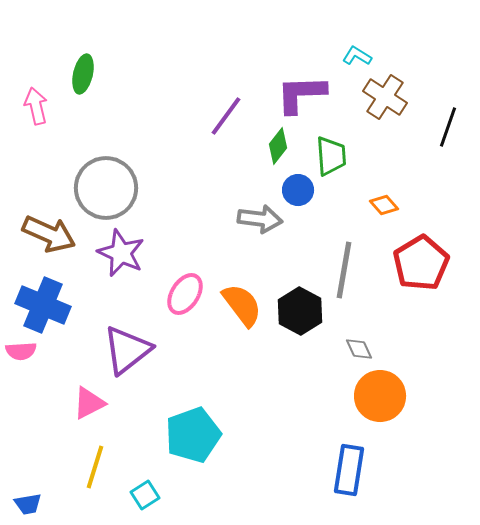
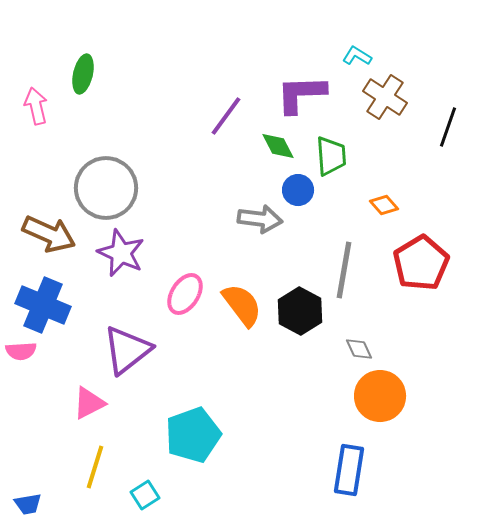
green diamond: rotated 66 degrees counterclockwise
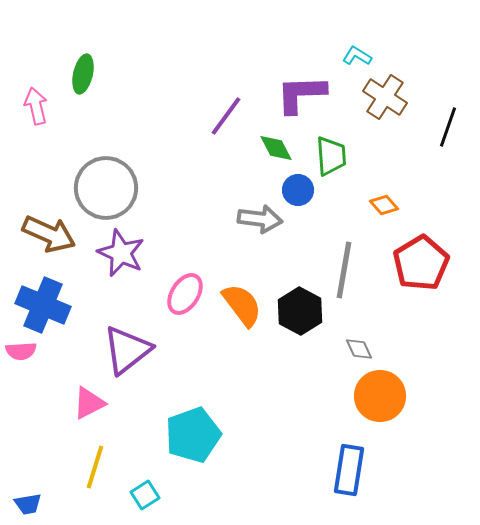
green diamond: moved 2 px left, 2 px down
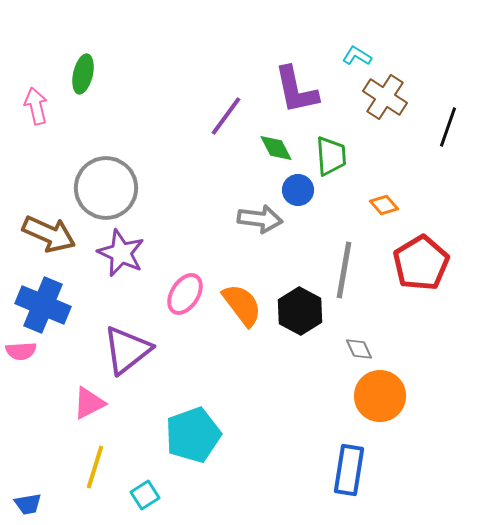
purple L-shape: moved 5 px left, 4 px up; rotated 100 degrees counterclockwise
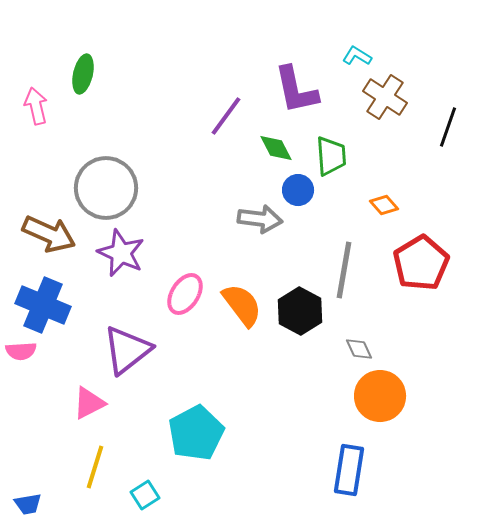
cyan pentagon: moved 3 px right, 2 px up; rotated 8 degrees counterclockwise
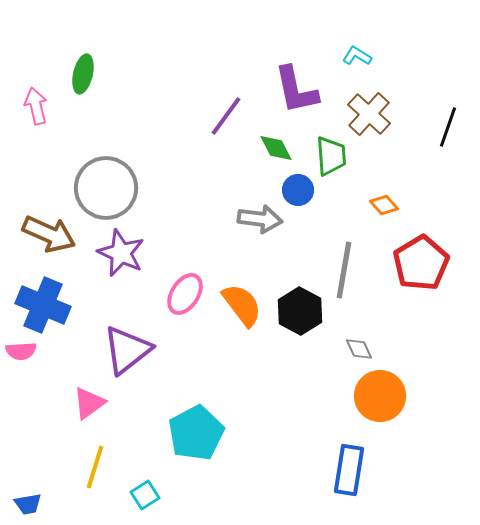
brown cross: moved 16 px left, 17 px down; rotated 9 degrees clockwise
pink triangle: rotated 9 degrees counterclockwise
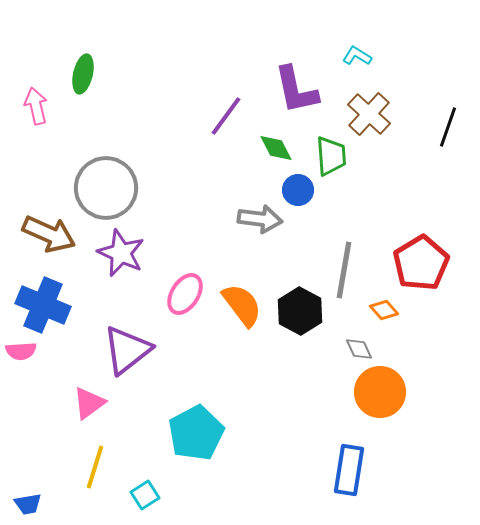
orange diamond: moved 105 px down
orange circle: moved 4 px up
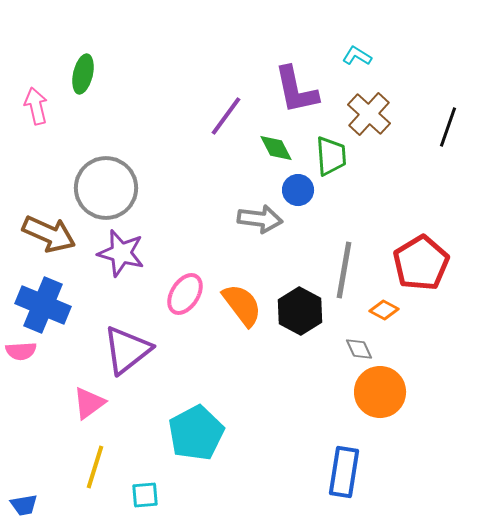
purple star: rotated 9 degrees counterclockwise
orange diamond: rotated 20 degrees counterclockwise
blue rectangle: moved 5 px left, 2 px down
cyan square: rotated 28 degrees clockwise
blue trapezoid: moved 4 px left, 1 px down
